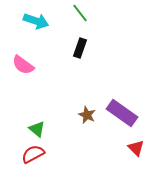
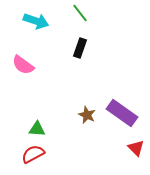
green triangle: rotated 36 degrees counterclockwise
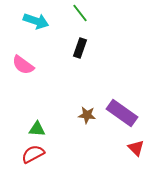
brown star: rotated 18 degrees counterclockwise
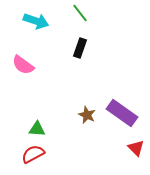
brown star: rotated 18 degrees clockwise
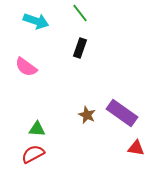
pink semicircle: moved 3 px right, 2 px down
red triangle: rotated 36 degrees counterclockwise
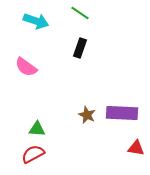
green line: rotated 18 degrees counterclockwise
purple rectangle: rotated 32 degrees counterclockwise
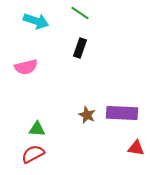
pink semicircle: rotated 50 degrees counterclockwise
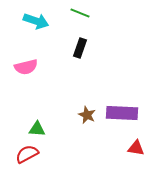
green line: rotated 12 degrees counterclockwise
red semicircle: moved 6 px left
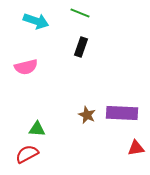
black rectangle: moved 1 px right, 1 px up
red triangle: rotated 18 degrees counterclockwise
